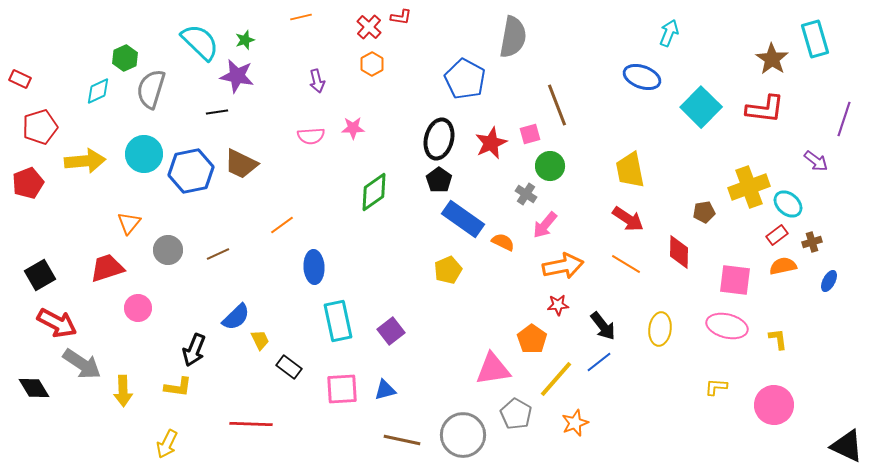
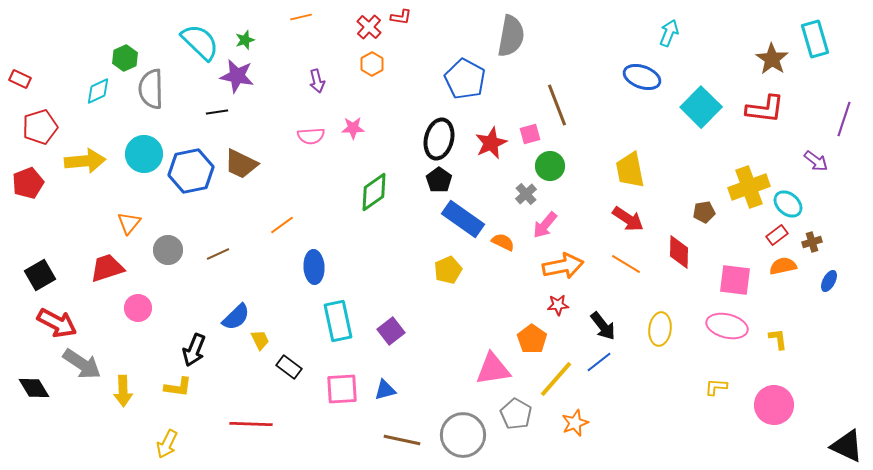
gray semicircle at (513, 37): moved 2 px left, 1 px up
gray semicircle at (151, 89): rotated 18 degrees counterclockwise
gray cross at (526, 194): rotated 15 degrees clockwise
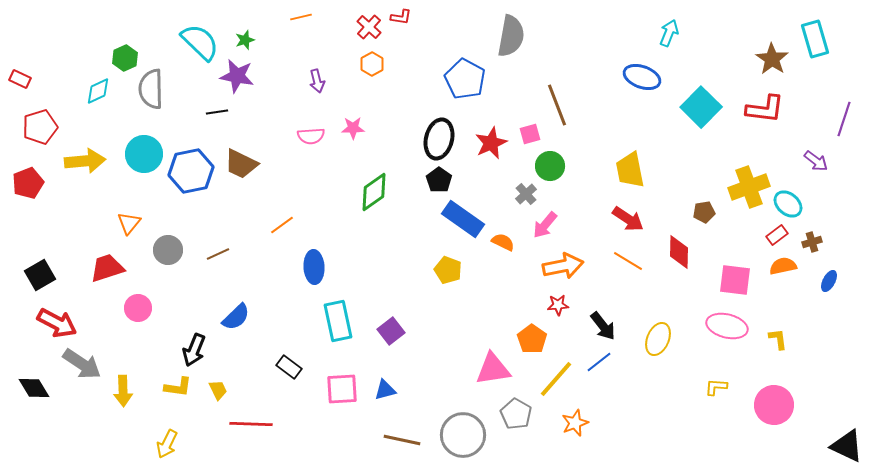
orange line at (626, 264): moved 2 px right, 3 px up
yellow pentagon at (448, 270): rotated 28 degrees counterclockwise
yellow ellipse at (660, 329): moved 2 px left, 10 px down; rotated 16 degrees clockwise
yellow trapezoid at (260, 340): moved 42 px left, 50 px down
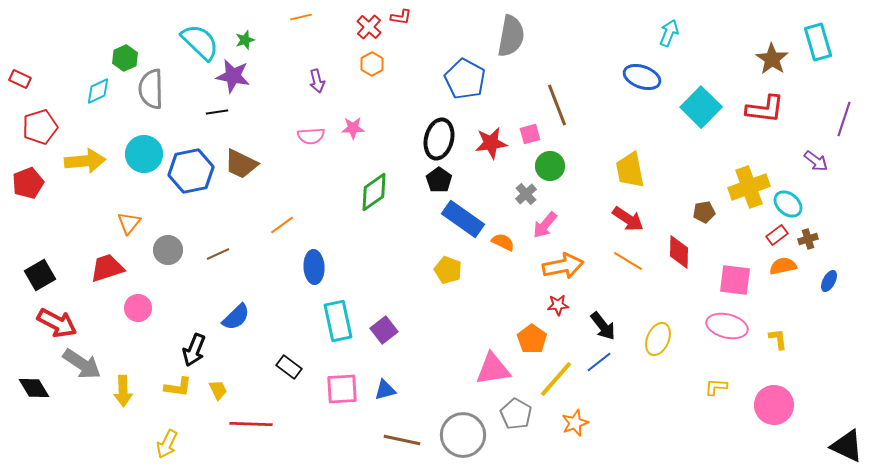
cyan rectangle at (815, 39): moved 3 px right, 3 px down
purple star at (237, 76): moved 4 px left
red star at (491, 143): rotated 16 degrees clockwise
brown cross at (812, 242): moved 4 px left, 3 px up
purple square at (391, 331): moved 7 px left, 1 px up
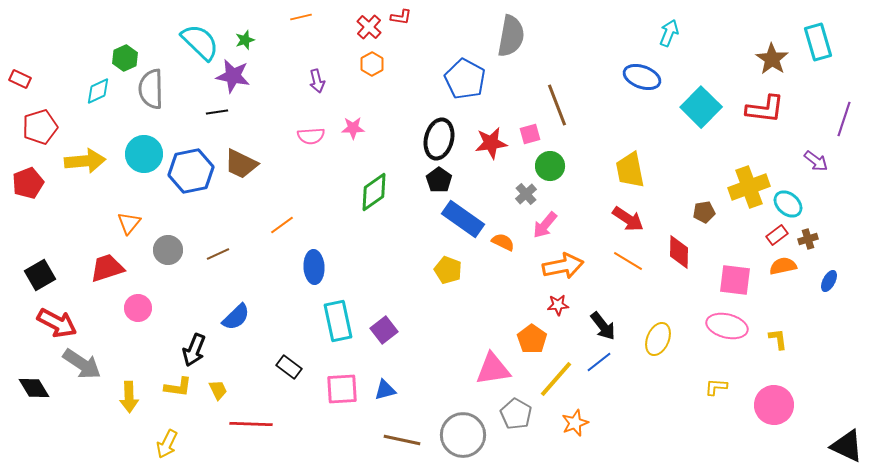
yellow arrow at (123, 391): moved 6 px right, 6 px down
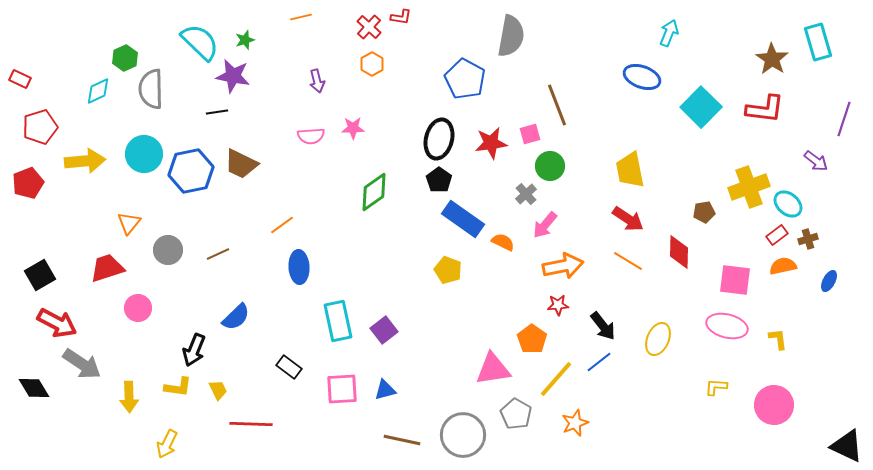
blue ellipse at (314, 267): moved 15 px left
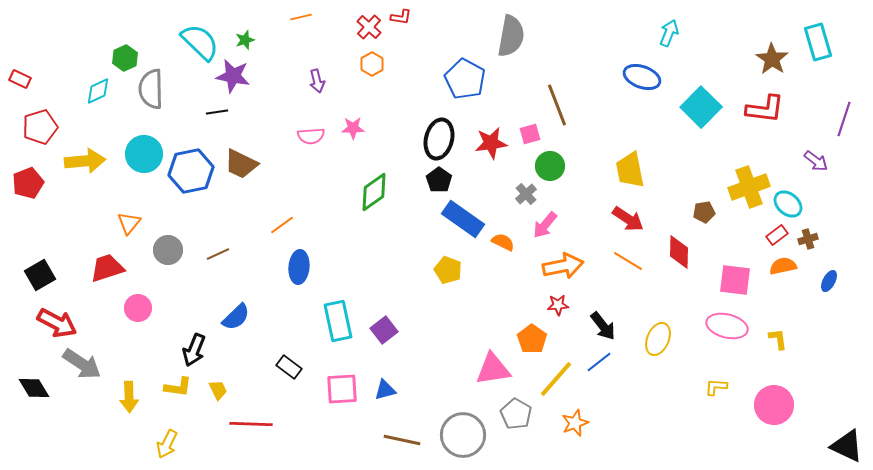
blue ellipse at (299, 267): rotated 8 degrees clockwise
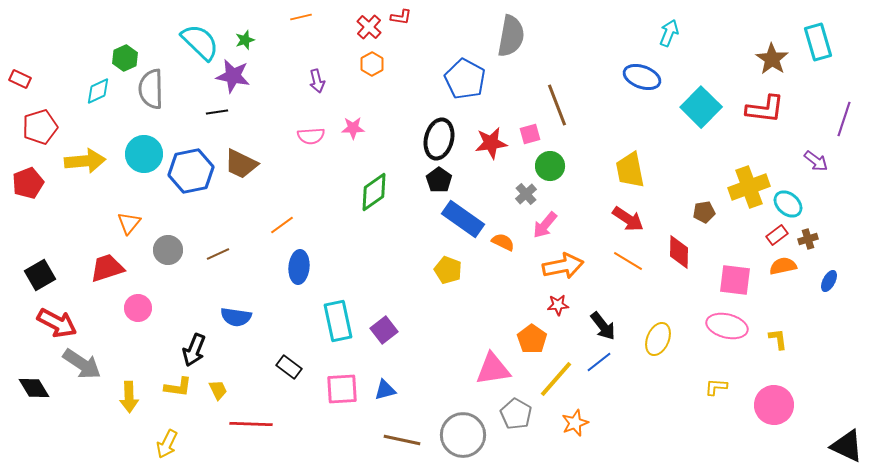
blue semicircle at (236, 317): rotated 52 degrees clockwise
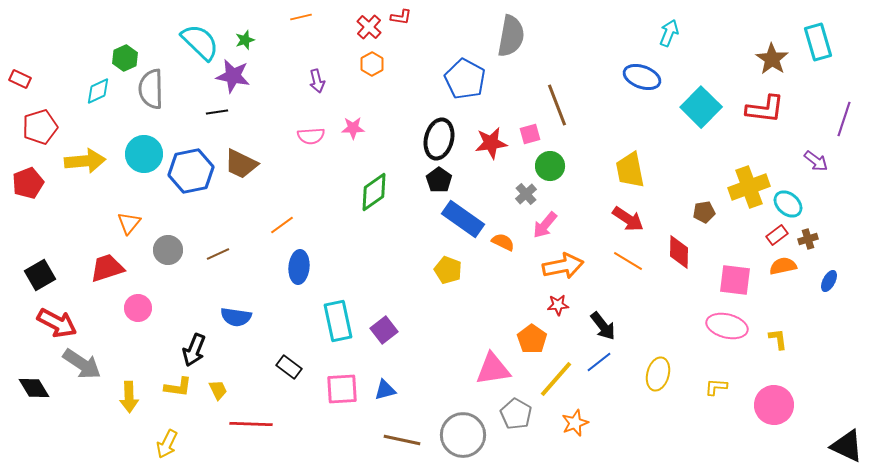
yellow ellipse at (658, 339): moved 35 px down; rotated 8 degrees counterclockwise
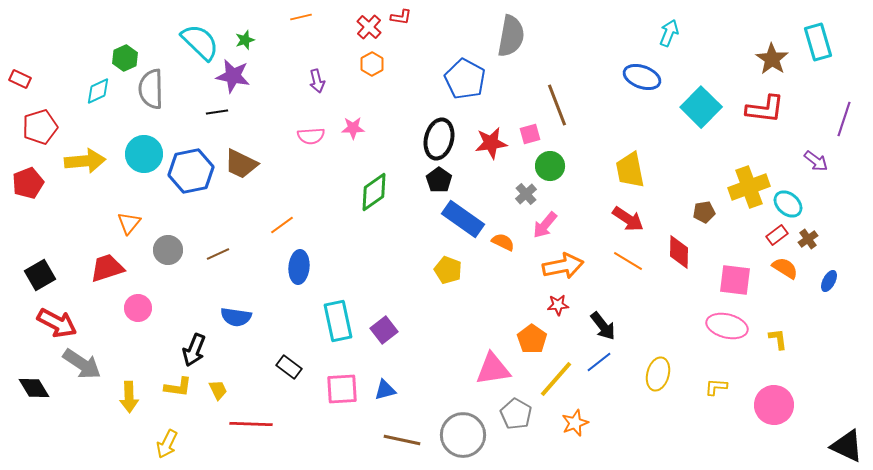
brown cross at (808, 239): rotated 18 degrees counterclockwise
orange semicircle at (783, 266): moved 2 px right, 2 px down; rotated 44 degrees clockwise
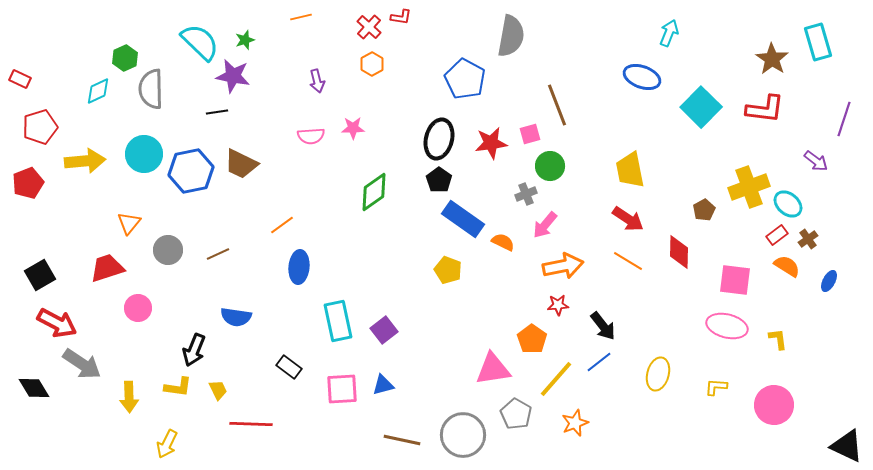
gray cross at (526, 194): rotated 20 degrees clockwise
brown pentagon at (704, 212): moved 2 px up; rotated 20 degrees counterclockwise
orange semicircle at (785, 268): moved 2 px right, 2 px up
blue triangle at (385, 390): moved 2 px left, 5 px up
